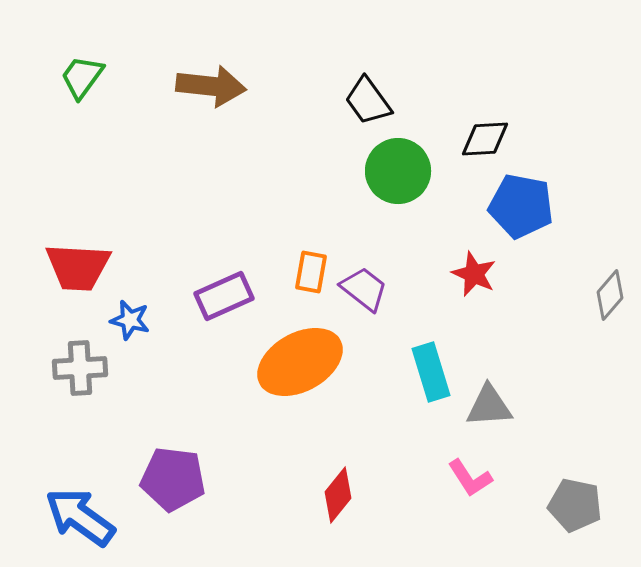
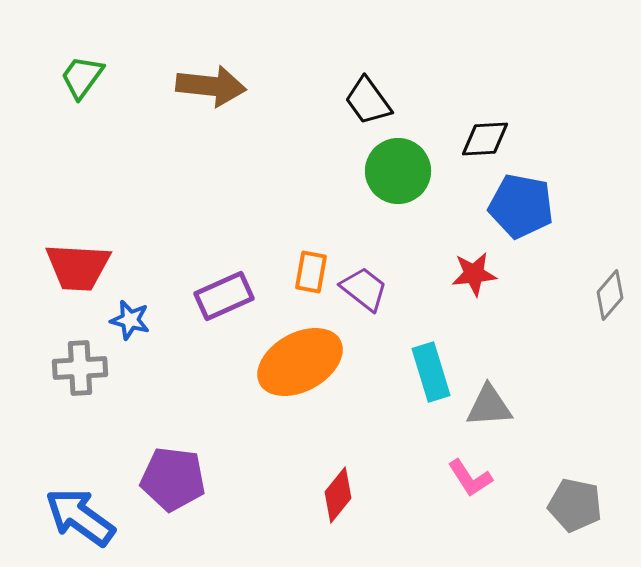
red star: rotated 30 degrees counterclockwise
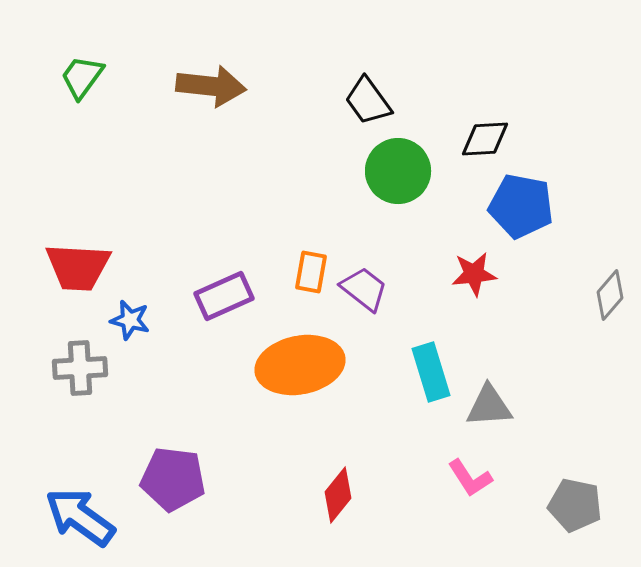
orange ellipse: moved 3 px down; rotated 18 degrees clockwise
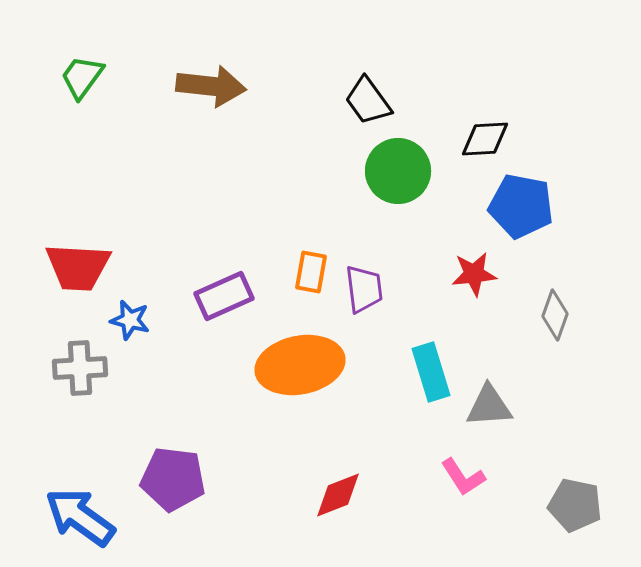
purple trapezoid: rotated 45 degrees clockwise
gray diamond: moved 55 px left, 20 px down; rotated 21 degrees counterclockwise
pink L-shape: moved 7 px left, 1 px up
red diamond: rotated 30 degrees clockwise
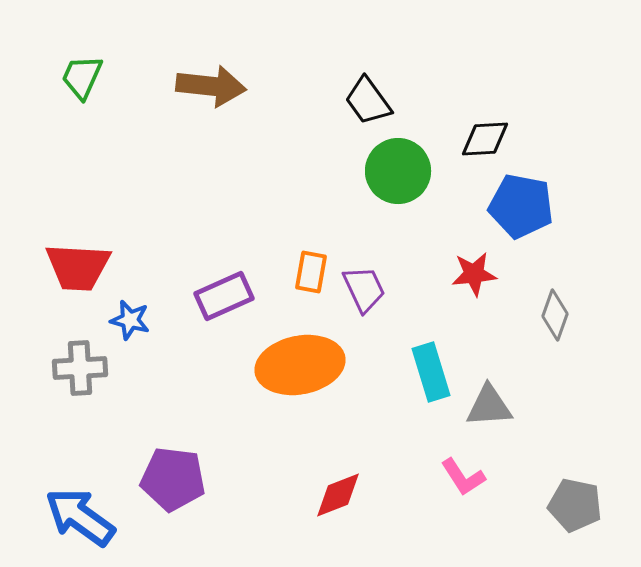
green trapezoid: rotated 12 degrees counterclockwise
purple trapezoid: rotated 18 degrees counterclockwise
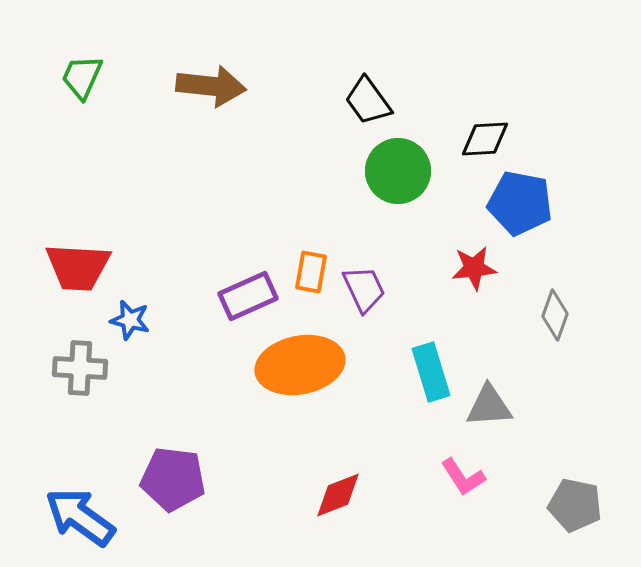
blue pentagon: moved 1 px left, 3 px up
red star: moved 6 px up
purple rectangle: moved 24 px right
gray cross: rotated 6 degrees clockwise
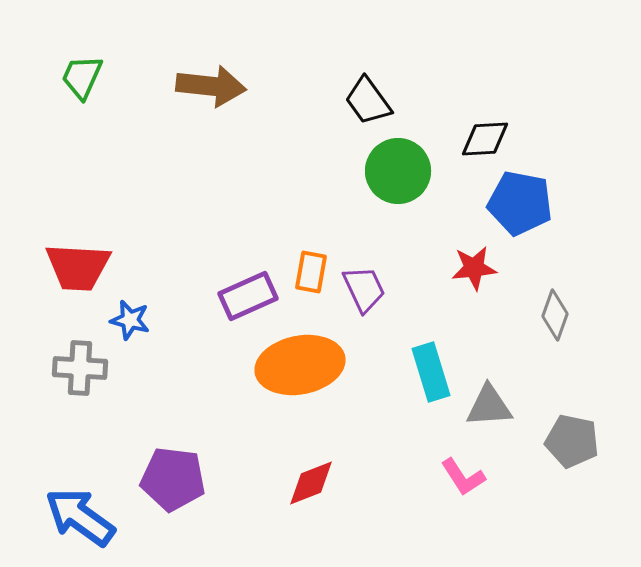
red diamond: moved 27 px left, 12 px up
gray pentagon: moved 3 px left, 64 px up
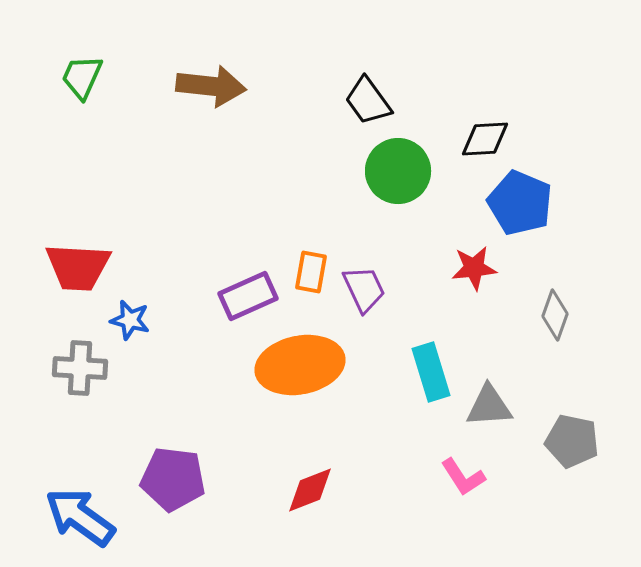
blue pentagon: rotated 12 degrees clockwise
red diamond: moved 1 px left, 7 px down
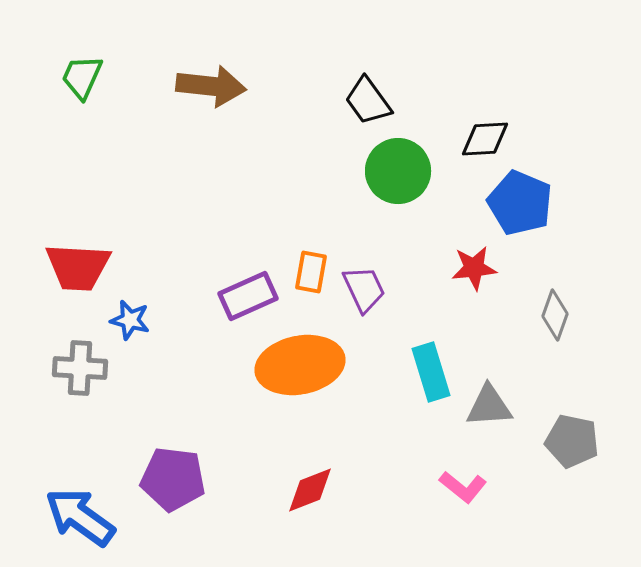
pink L-shape: moved 10 px down; rotated 18 degrees counterclockwise
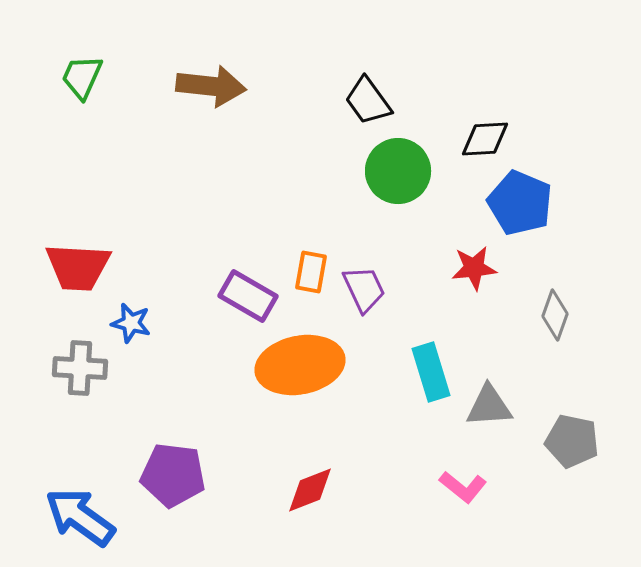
purple rectangle: rotated 54 degrees clockwise
blue star: moved 1 px right, 3 px down
purple pentagon: moved 4 px up
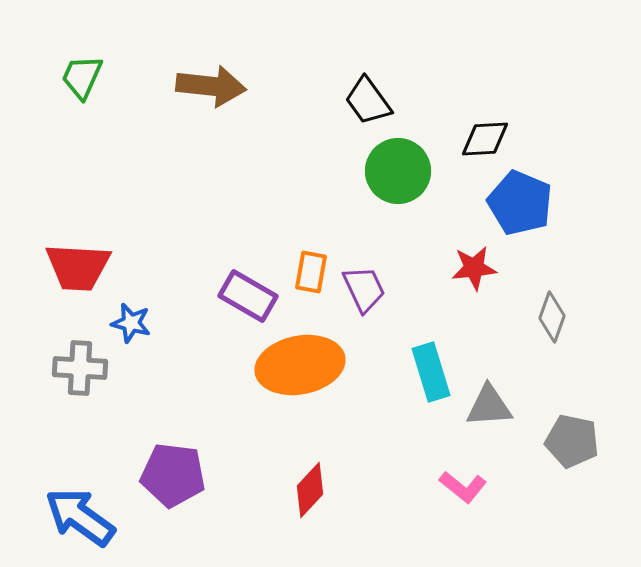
gray diamond: moved 3 px left, 2 px down
red diamond: rotated 26 degrees counterclockwise
